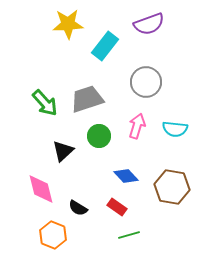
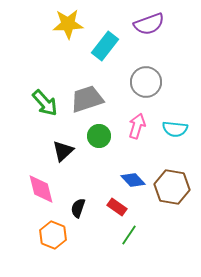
blue diamond: moved 7 px right, 4 px down
black semicircle: rotated 78 degrees clockwise
green line: rotated 40 degrees counterclockwise
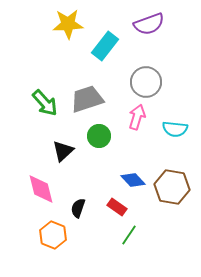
pink arrow: moved 9 px up
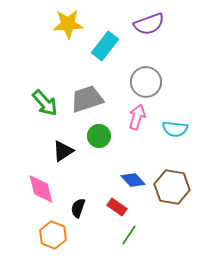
black triangle: rotated 10 degrees clockwise
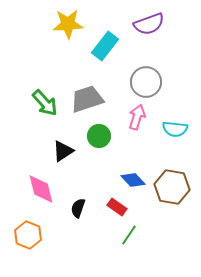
orange hexagon: moved 25 px left
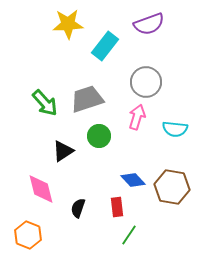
red rectangle: rotated 48 degrees clockwise
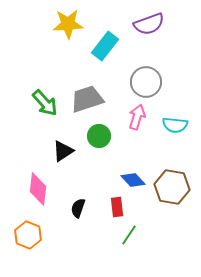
cyan semicircle: moved 4 px up
pink diamond: moved 3 px left; rotated 20 degrees clockwise
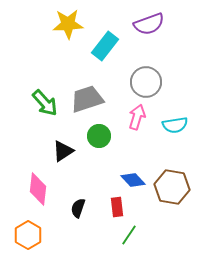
cyan semicircle: rotated 15 degrees counterclockwise
orange hexagon: rotated 8 degrees clockwise
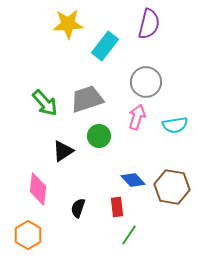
purple semicircle: rotated 56 degrees counterclockwise
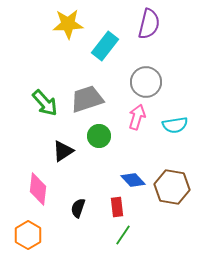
green line: moved 6 px left
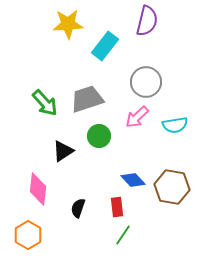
purple semicircle: moved 2 px left, 3 px up
pink arrow: rotated 150 degrees counterclockwise
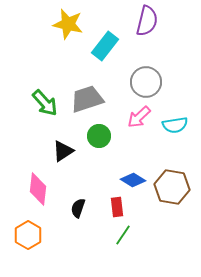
yellow star: rotated 16 degrees clockwise
pink arrow: moved 2 px right
blue diamond: rotated 15 degrees counterclockwise
